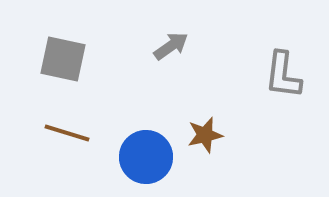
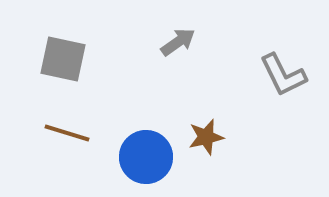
gray arrow: moved 7 px right, 4 px up
gray L-shape: rotated 33 degrees counterclockwise
brown star: moved 1 px right, 2 px down
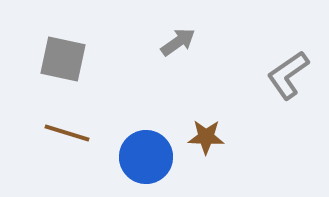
gray L-shape: moved 5 px right; rotated 81 degrees clockwise
brown star: rotated 15 degrees clockwise
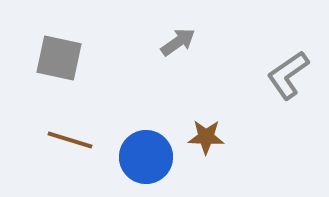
gray square: moved 4 px left, 1 px up
brown line: moved 3 px right, 7 px down
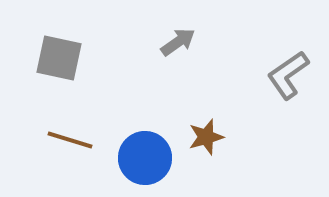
brown star: rotated 18 degrees counterclockwise
blue circle: moved 1 px left, 1 px down
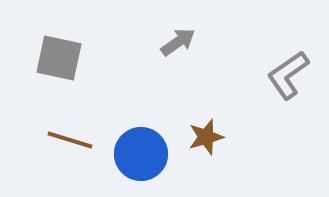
blue circle: moved 4 px left, 4 px up
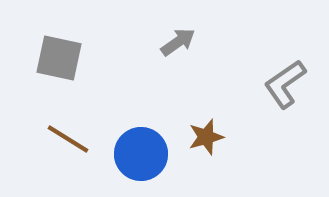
gray L-shape: moved 3 px left, 9 px down
brown line: moved 2 px left, 1 px up; rotated 15 degrees clockwise
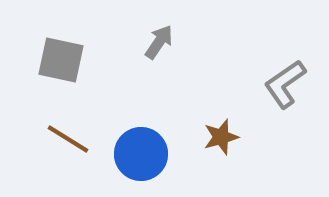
gray arrow: moved 19 px left; rotated 21 degrees counterclockwise
gray square: moved 2 px right, 2 px down
brown star: moved 15 px right
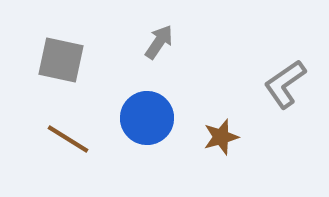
blue circle: moved 6 px right, 36 px up
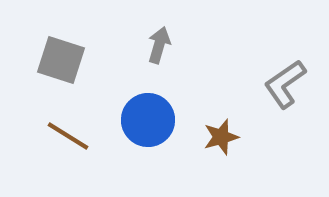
gray arrow: moved 3 px down; rotated 18 degrees counterclockwise
gray square: rotated 6 degrees clockwise
blue circle: moved 1 px right, 2 px down
brown line: moved 3 px up
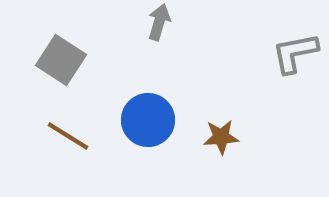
gray arrow: moved 23 px up
gray square: rotated 15 degrees clockwise
gray L-shape: moved 10 px right, 31 px up; rotated 24 degrees clockwise
brown star: rotated 12 degrees clockwise
